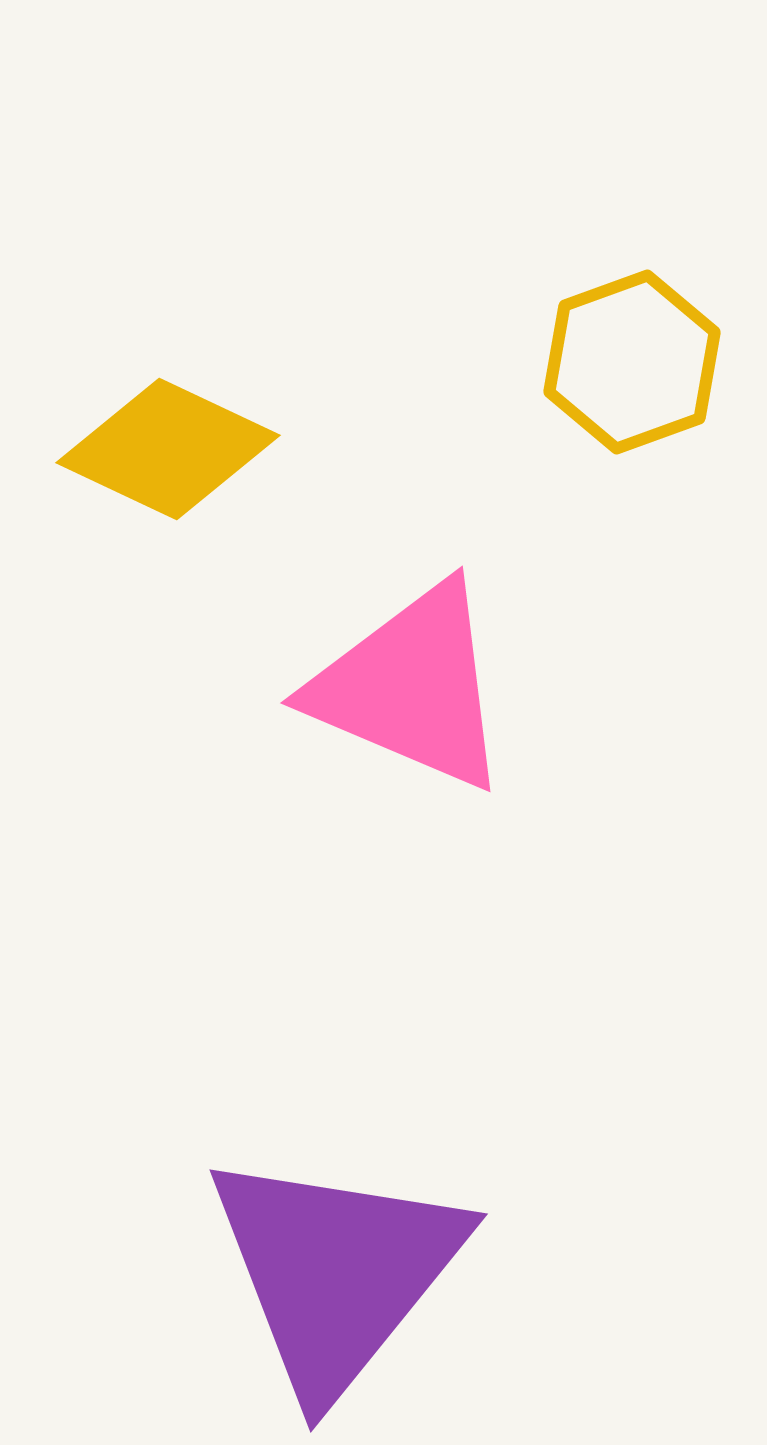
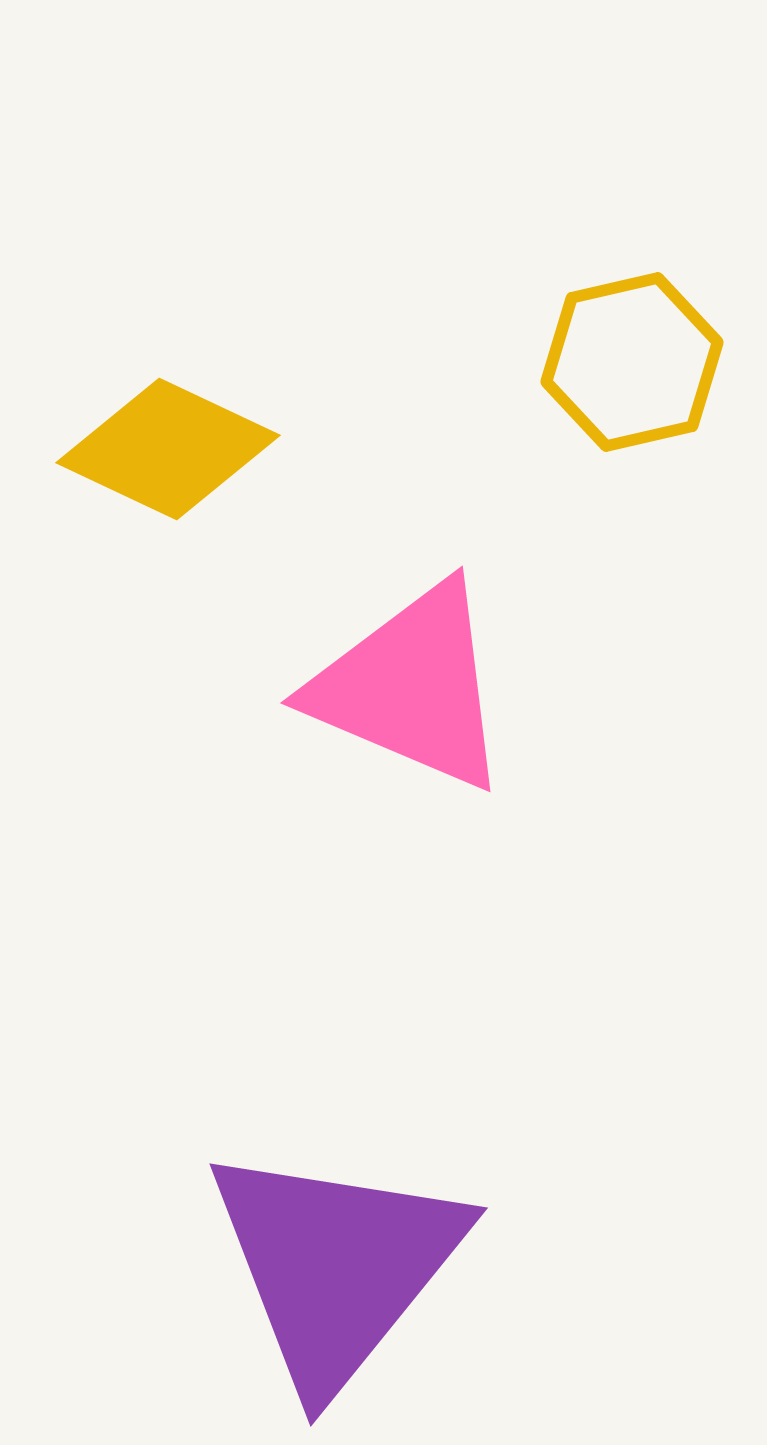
yellow hexagon: rotated 7 degrees clockwise
purple triangle: moved 6 px up
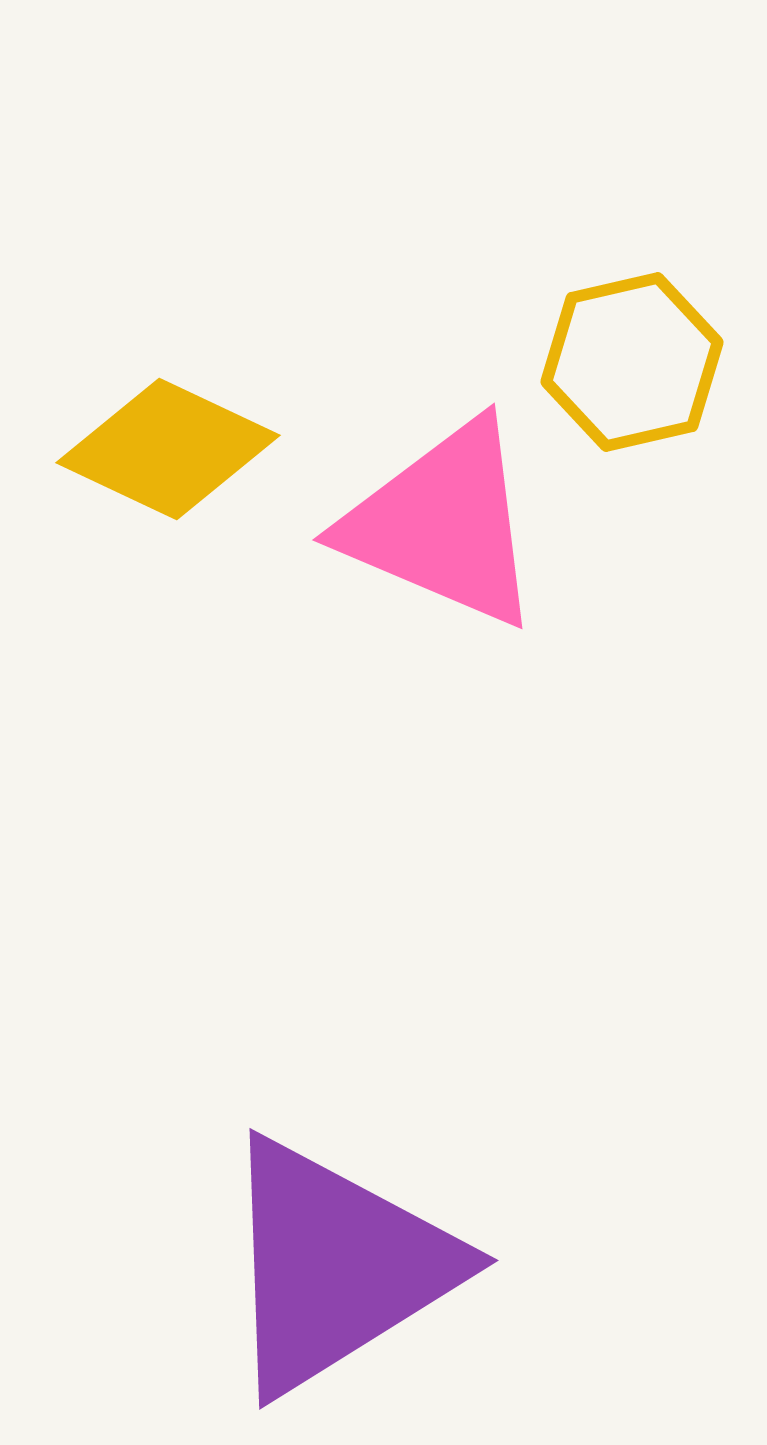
pink triangle: moved 32 px right, 163 px up
purple triangle: rotated 19 degrees clockwise
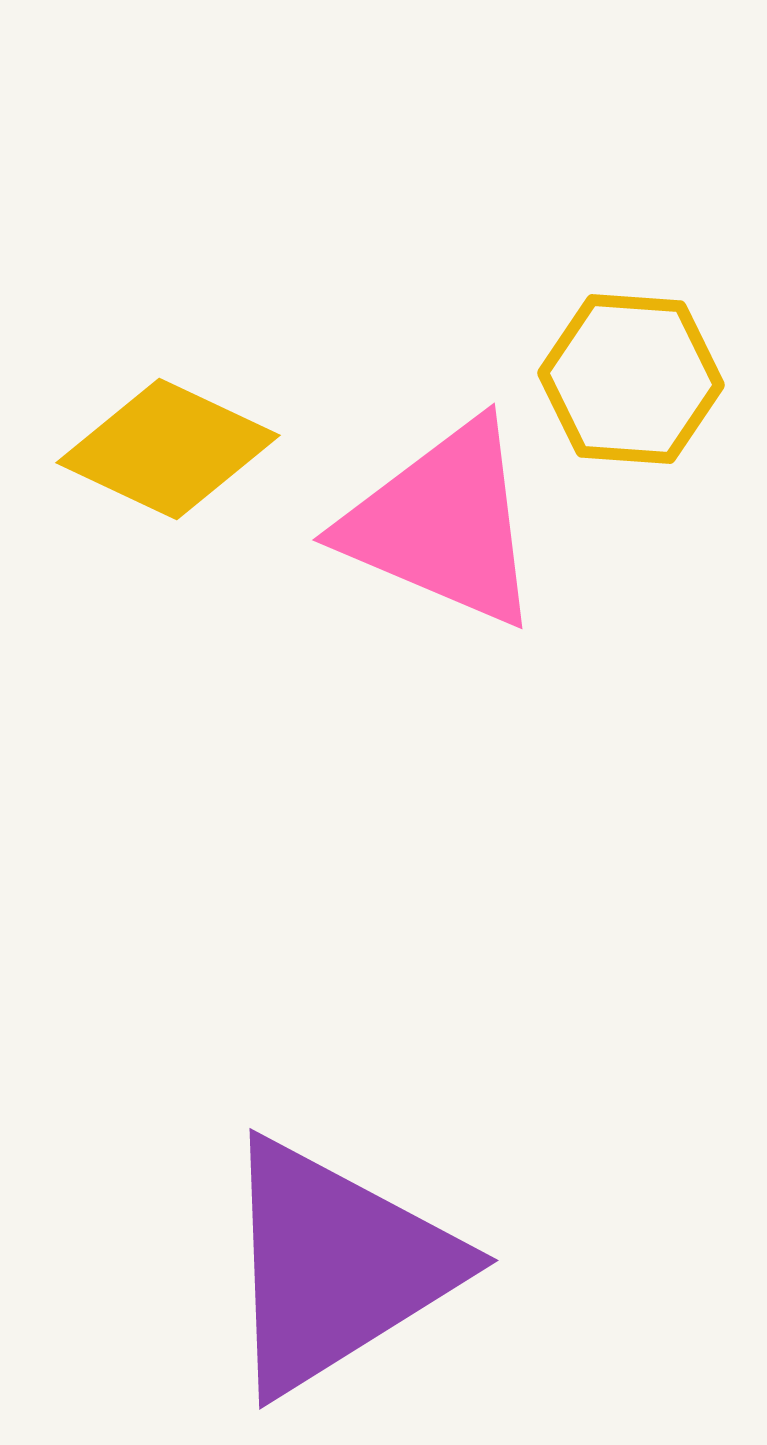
yellow hexagon: moved 1 px left, 17 px down; rotated 17 degrees clockwise
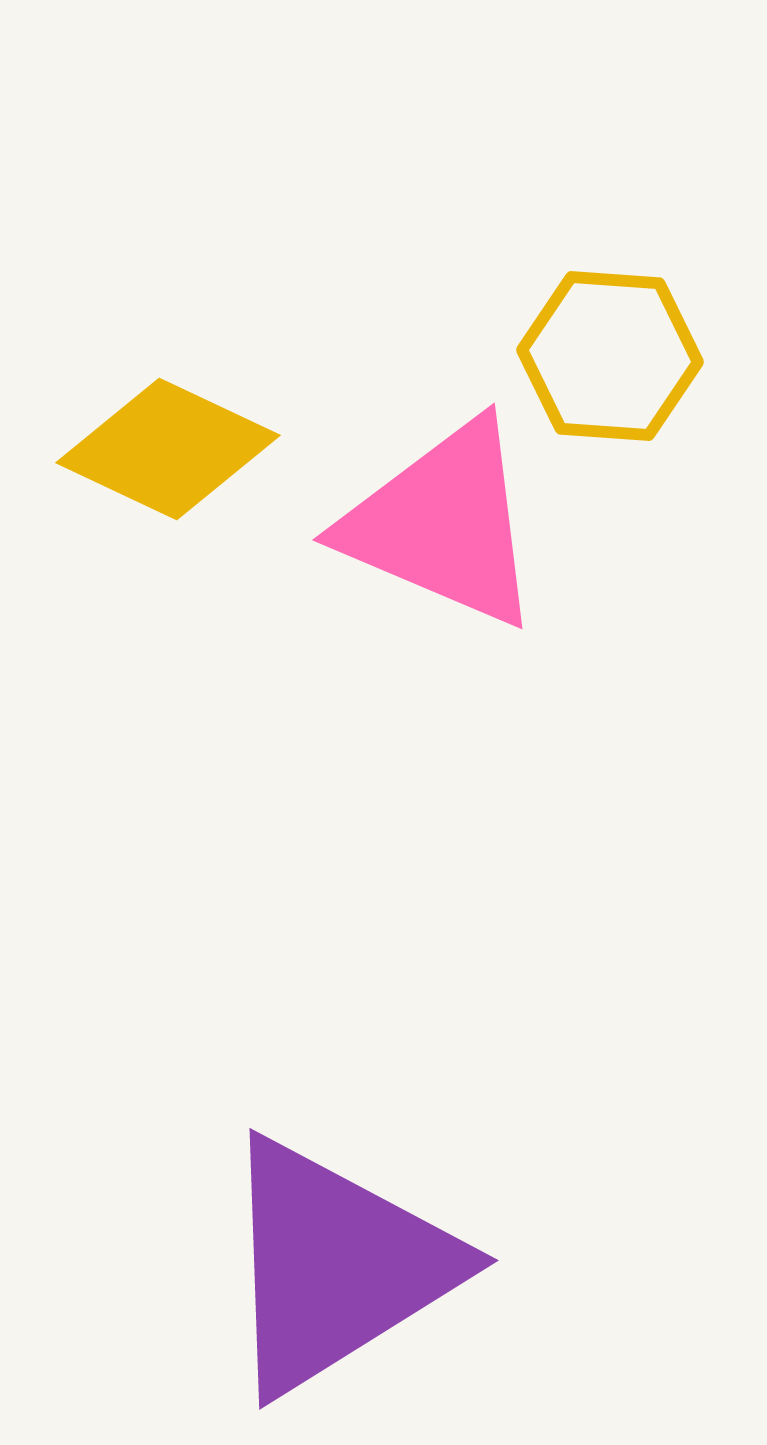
yellow hexagon: moved 21 px left, 23 px up
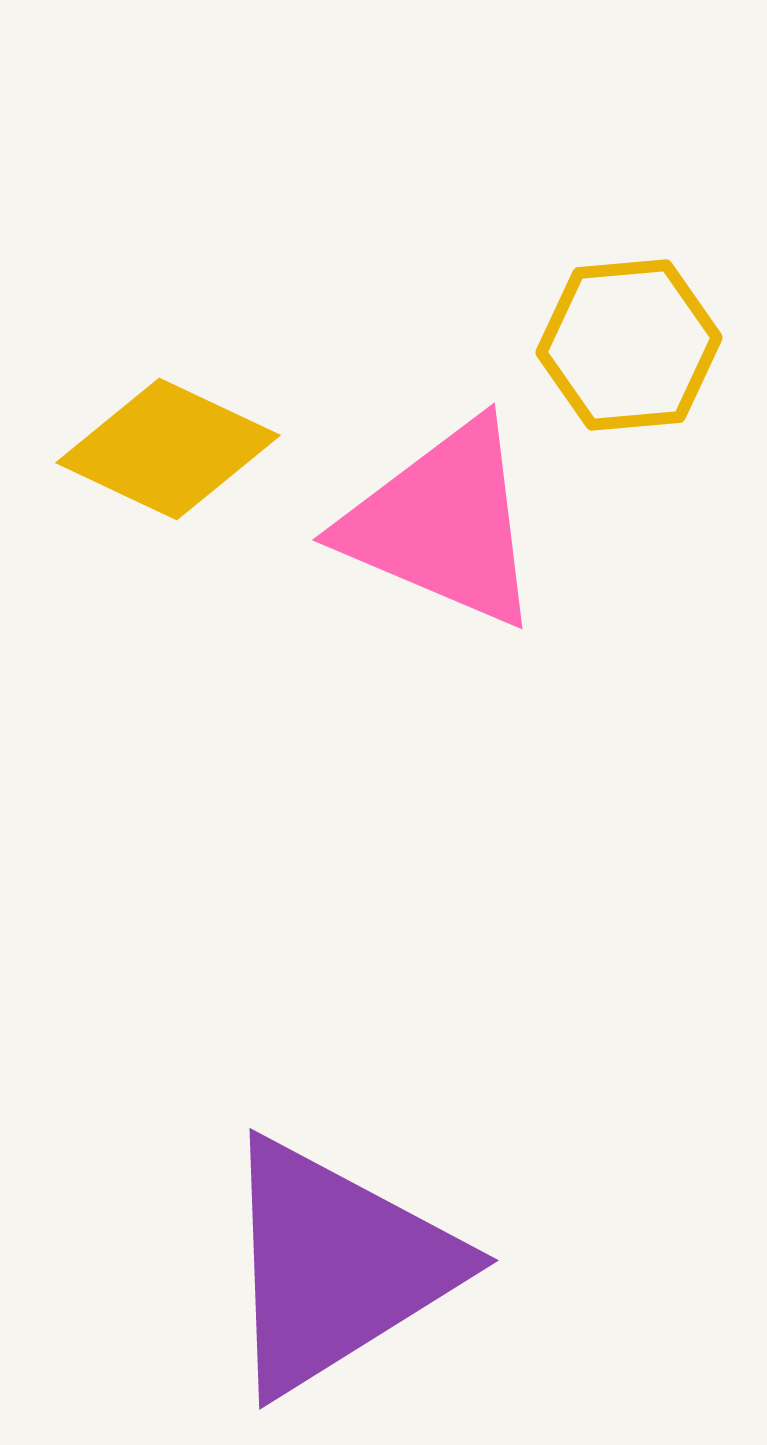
yellow hexagon: moved 19 px right, 11 px up; rotated 9 degrees counterclockwise
